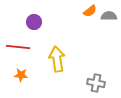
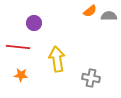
purple circle: moved 1 px down
gray cross: moved 5 px left, 5 px up
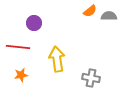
orange star: rotated 16 degrees counterclockwise
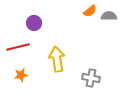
red line: rotated 20 degrees counterclockwise
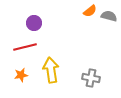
gray semicircle: rotated 14 degrees clockwise
red line: moved 7 px right
yellow arrow: moved 6 px left, 11 px down
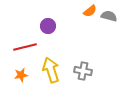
purple circle: moved 14 px right, 3 px down
yellow arrow: rotated 10 degrees counterclockwise
gray cross: moved 8 px left, 7 px up
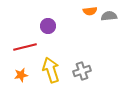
orange semicircle: rotated 32 degrees clockwise
gray semicircle: rotated 21 degrees counterclockwise
gray cross: moved 1 px left; rotated 30 degrees counterclockwise
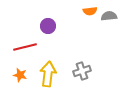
yellow arrow: moved 3 px left, 4 px down; rotated 25 degrees clockwise
orange star: moved 1 px left; rotated 24 degrees clockwise
